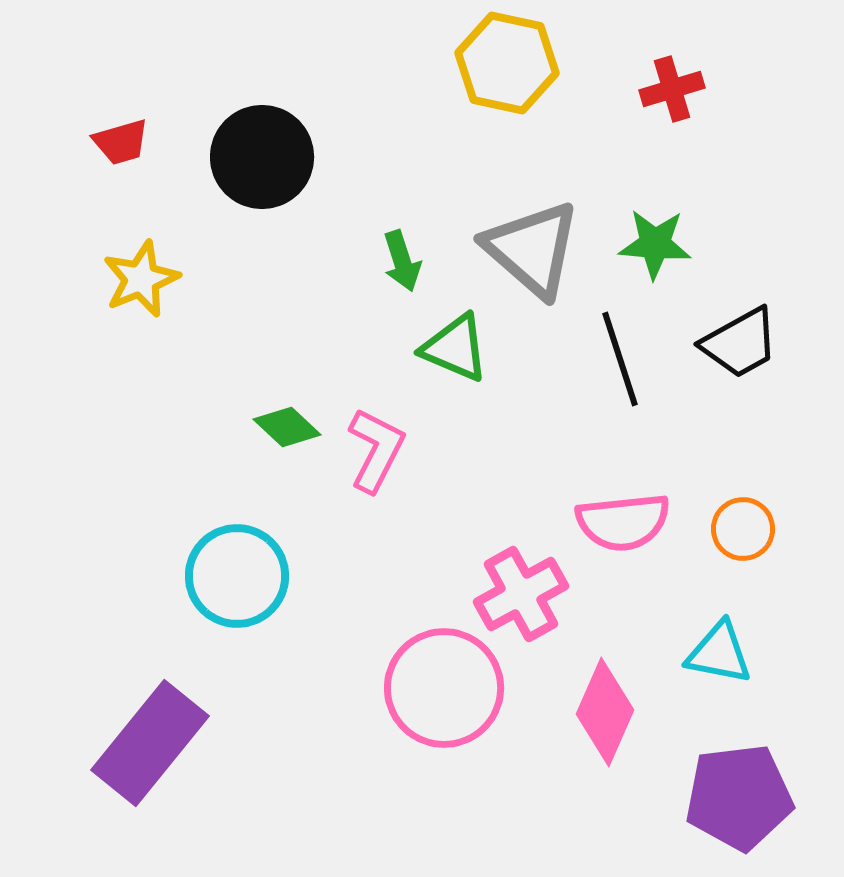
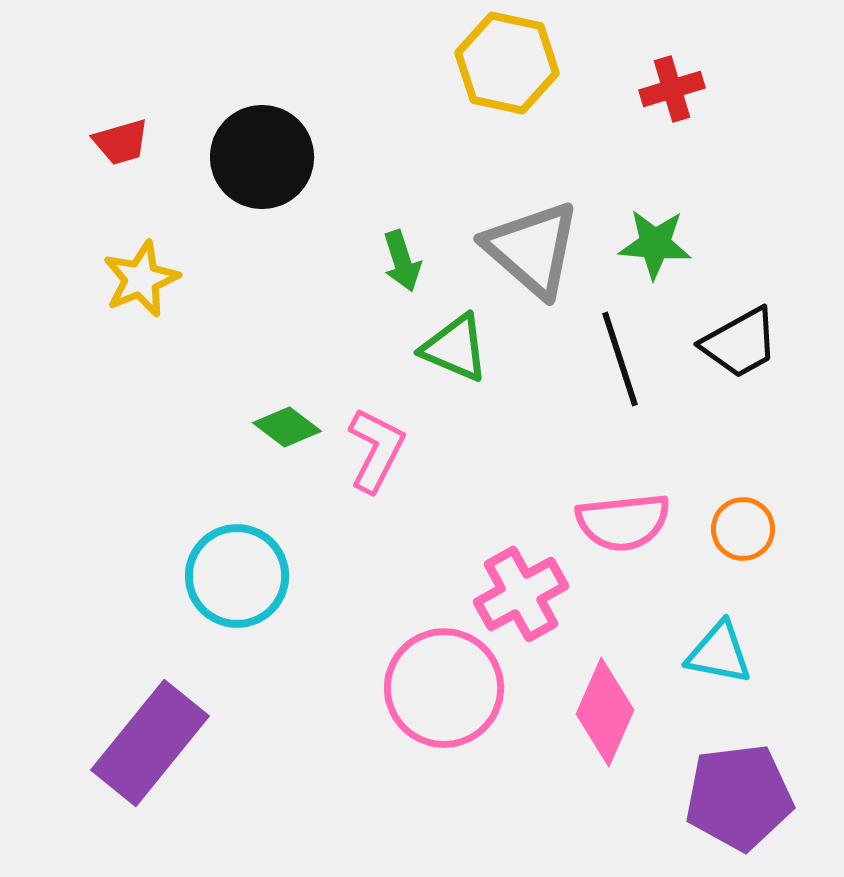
green diamond: rotated 6 degrees counterclockwise
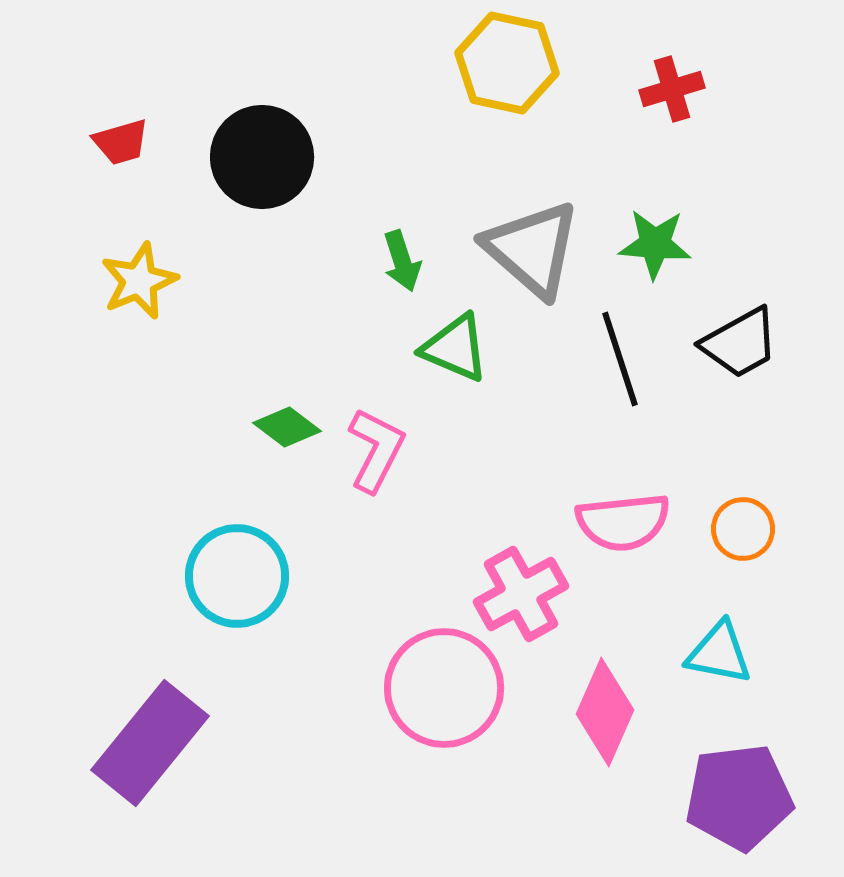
yellow star: moved 2 px left, 2 px down
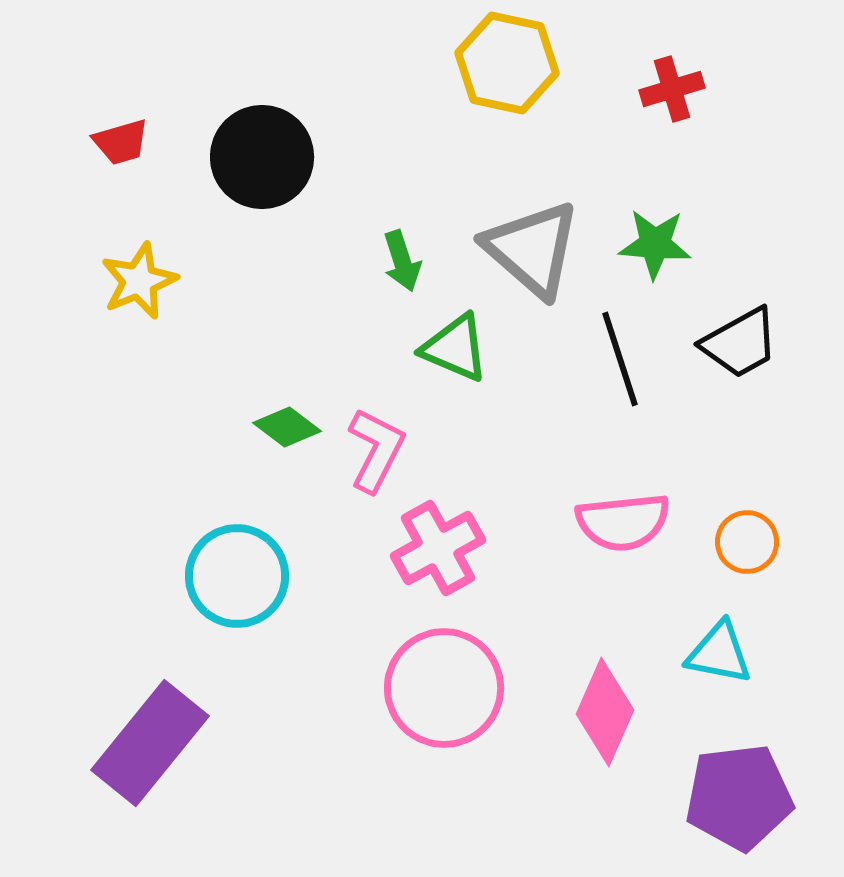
orange circle: moved 4 px right, 13 px down
pink cross: moved 83 px left, 46 px up
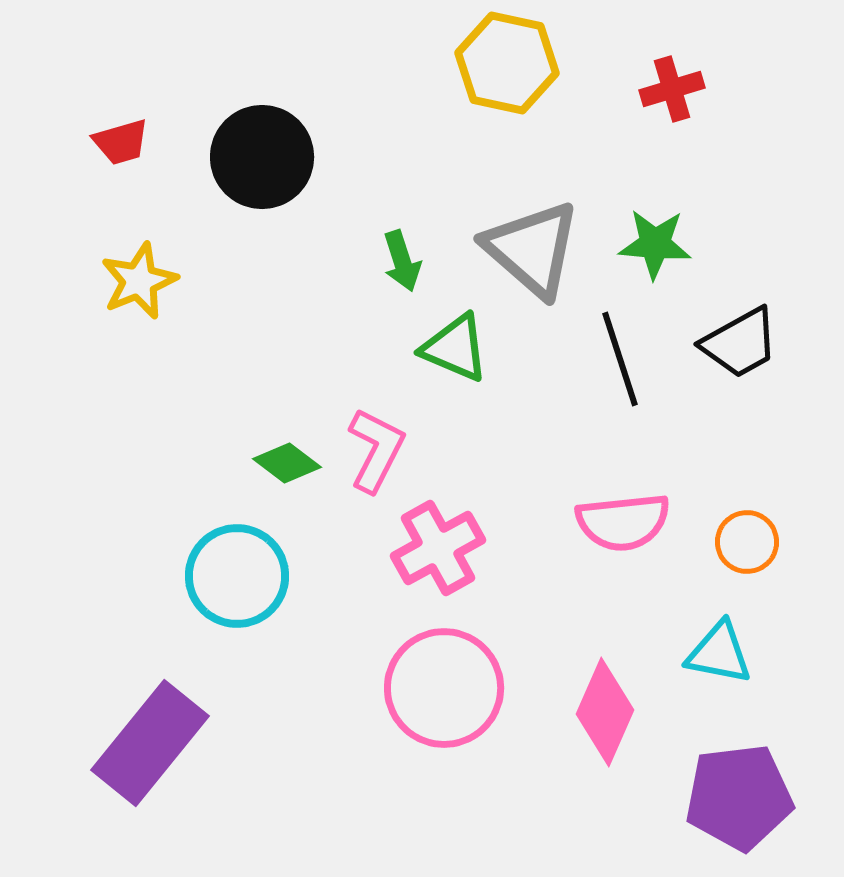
green diamond: moved 36 px down
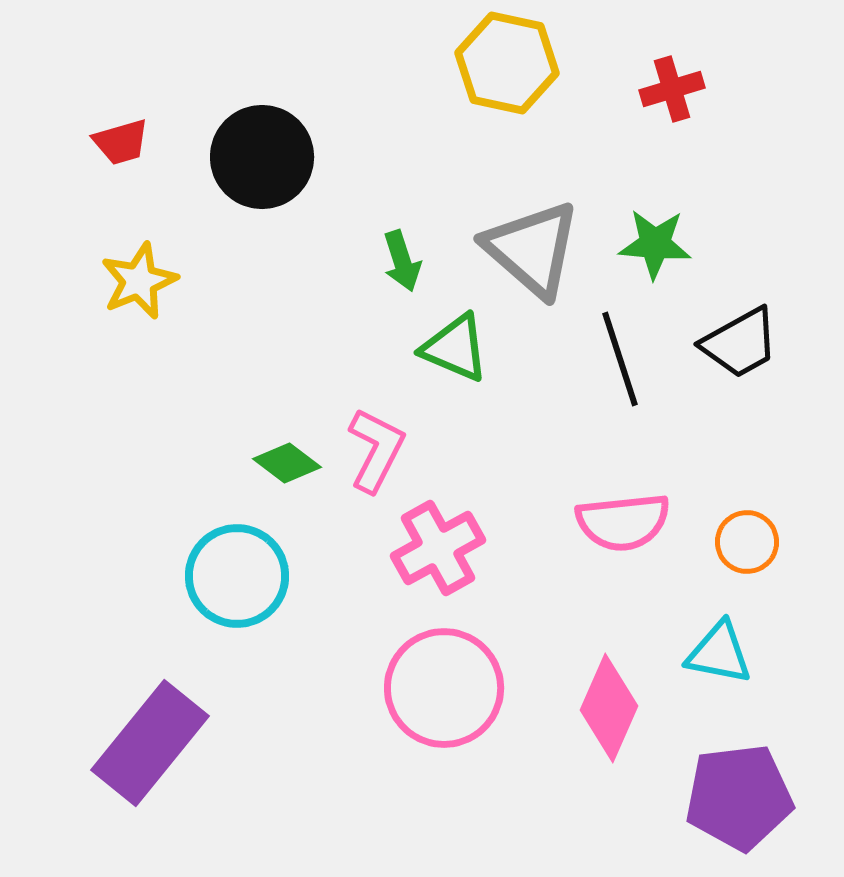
pink diamond: moved 4 px right, 4 px up
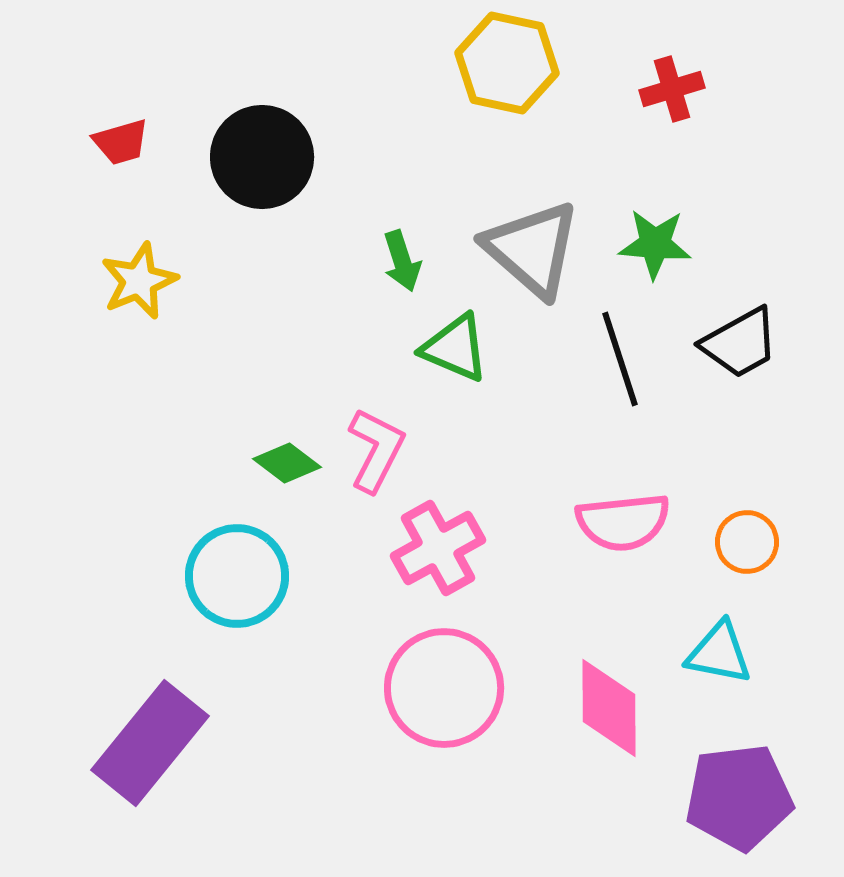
pink diamond: rotated 24 degrees counterclockwise
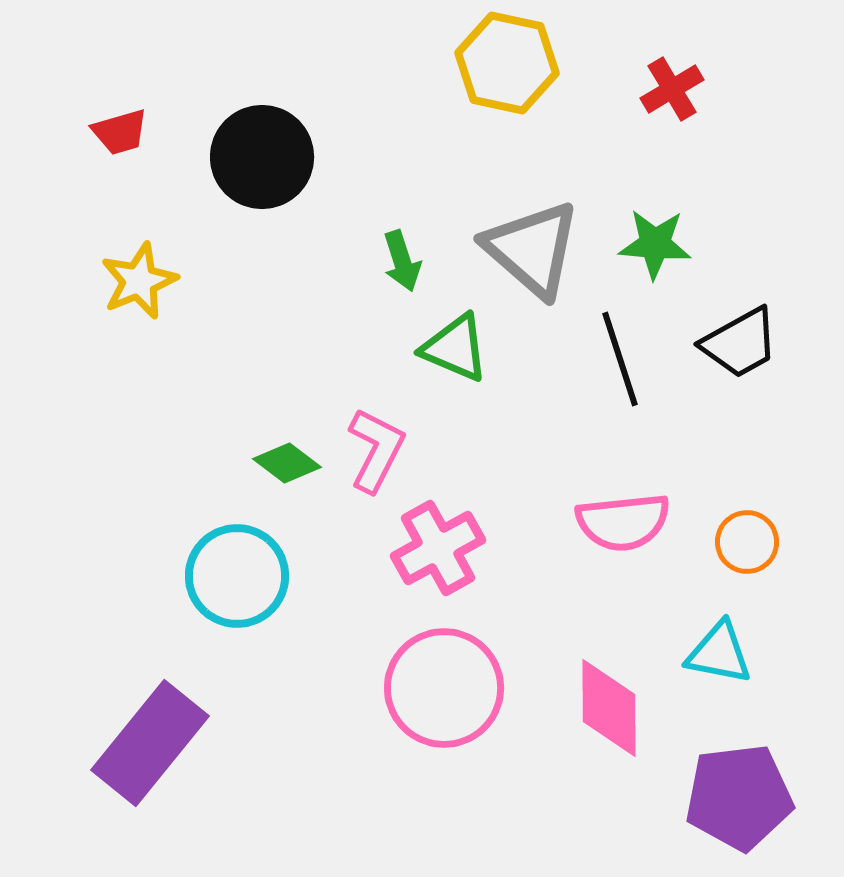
red cross: rotated 14 degrees counterclockwise
red trapezoid: moved 1 px left, 10 px up
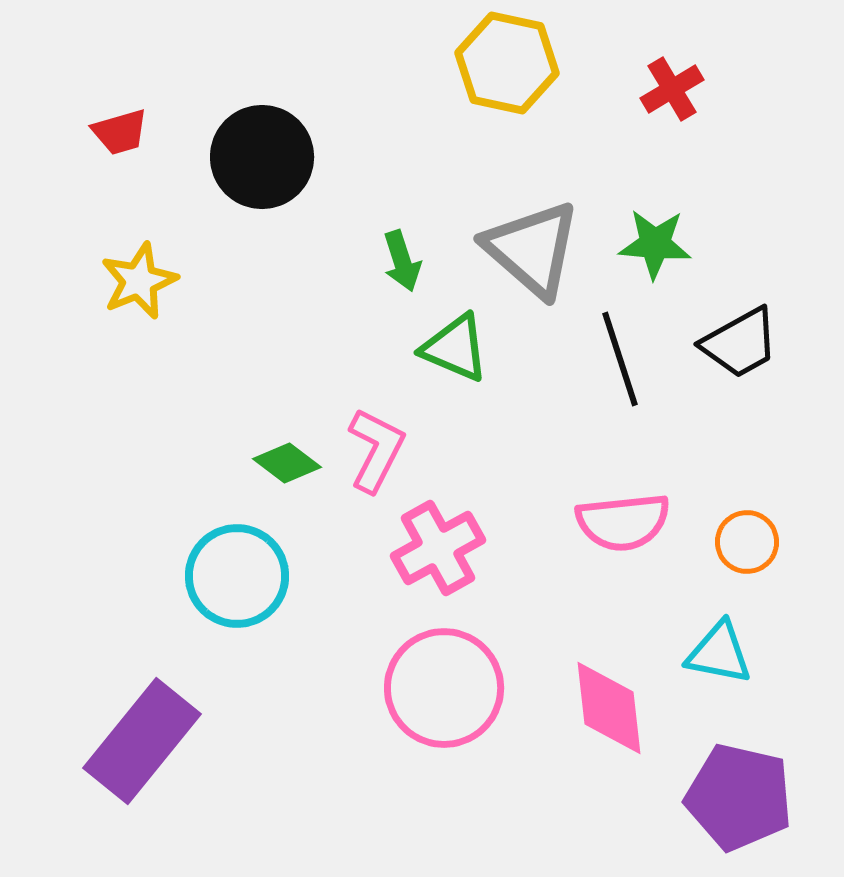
pink diamond: rotated 6 degrees counterclockwise
purple rectangle: moved 8 px left, 2 px up
purple pentagon: rotated 20 degrees clockwise
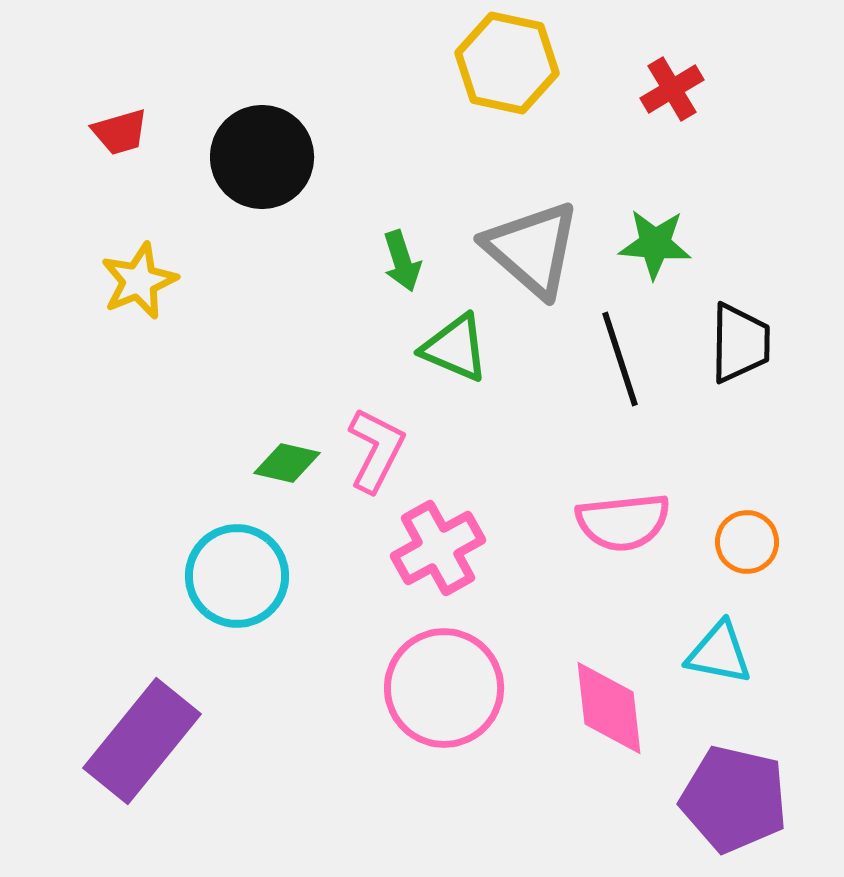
black trapezoid: rotated 60 degrees counterclockwise
green diamond: rotated 24 degrees counterclockwise
purple pentagon: moved 5 px left, 2 px down
